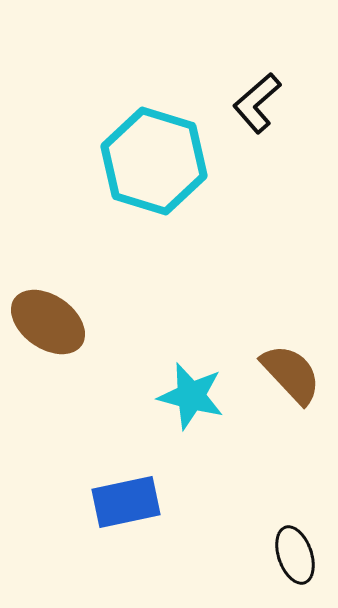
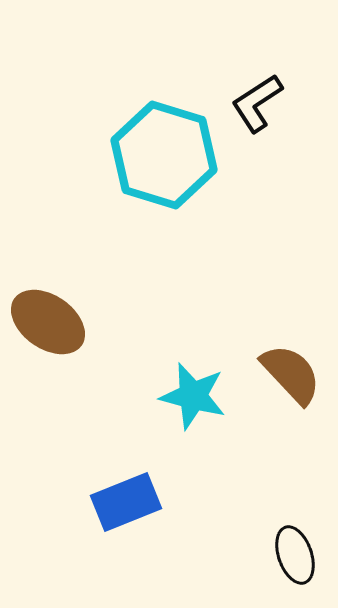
black L-shape: rotated 8 degrees clockwise
cyan hexagon: moved 10 px right, 6 px up
cyan star: moved 2 px right
blue rectangle: rotated 10 degrees counterclockwise
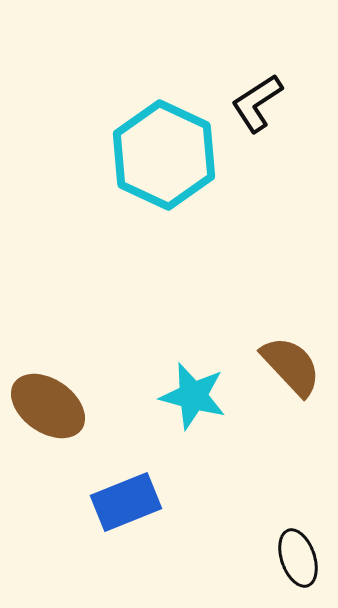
cyan hexagon: rotated 8 degrees clockwise
brown ellipse: moved 84 px down
brown semicircle: moved 8 px up
black ellipse: moved 3 px right, 3 px down
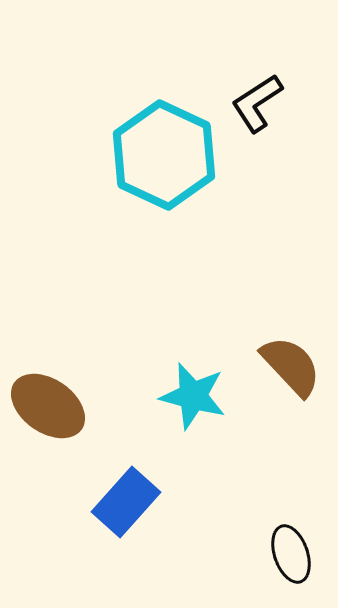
blue rectangle: rotated 26 degrees counterclockwise
black ellipse: moved 7 px left, 4 px up
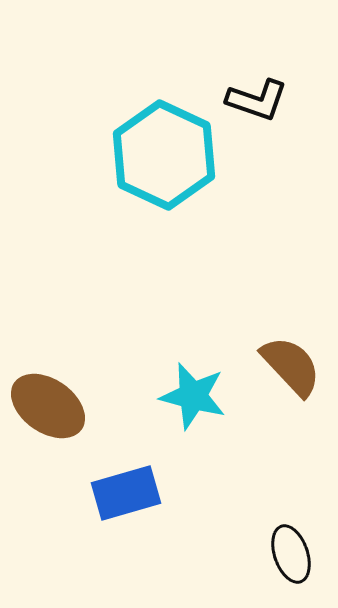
black L-shape: moved 3 px up; rotated 128 degrees counterclockwise
blue rectangle: moved 9 px up; rotated 32 degrees clockwise
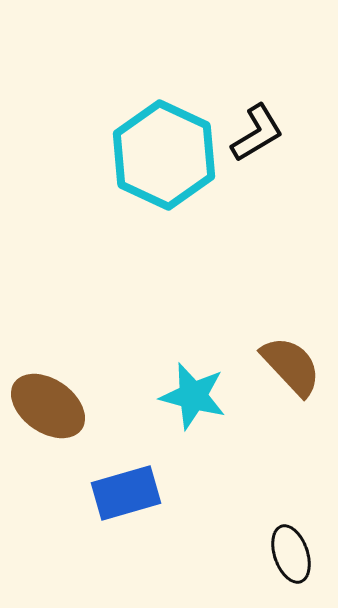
black L-shape: moved 33 px down; rotated 50 degrees counterclockwise
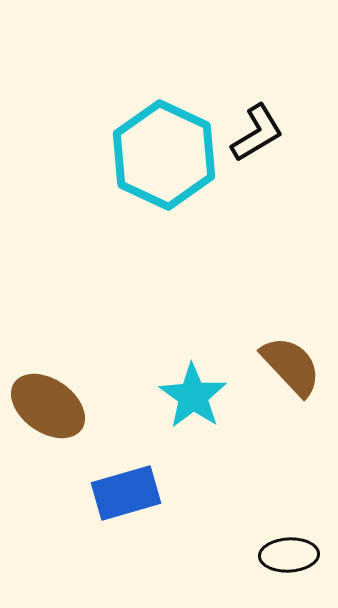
cyan star: rotated 20 degrees clockwise
black ellipse: moved 2 px left, 1 px down; rotated 74 degrees counterclockwise
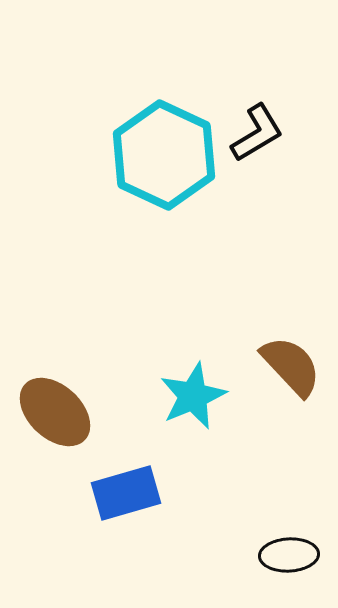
cyan star: rotated 14 degrees clockwise
brown ellipse: moved 7 px right, 6 px down; rotated 8 degrees clockwise
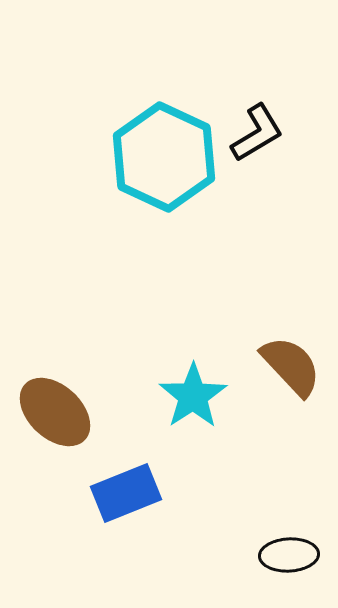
cyan hexagon: moved 2 px down
cyan star: rotated 10 degrees counterclockwise
blue rectangle: rotated 6 degrees counterclockwise
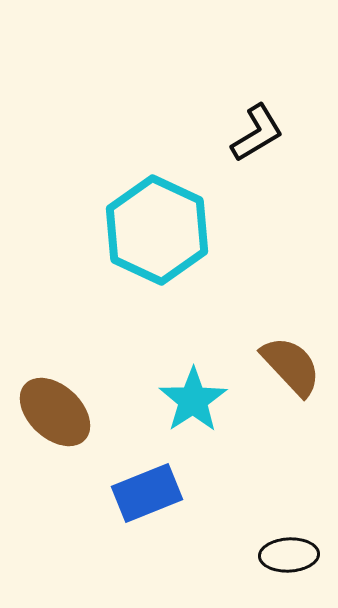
cyan hexagon: moved 7 px left, 73 px down
cyan star: moved 4 px down
blue rectangle: moved 21 px right
